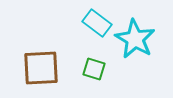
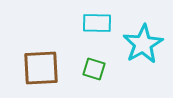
cyan rectangle: rotated 36 degrees counterclockwise
cyan star: moved 8 px right, 5 px down; rotated 12 degrees clockwise
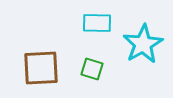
green square: moved 2 px left
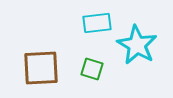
cyan rectangle: rotated 8 degrees counterclockwise
cyan star: moved 6 px left, 1 px down; rotated 12 degrees counterclockwise
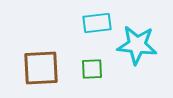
cyan star: rotated 24 degrees counterclockwise
green square: rotated 20 degrees counterclockwise
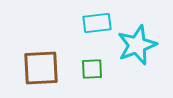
cyan star: rotated 27 degrees counterclockwise
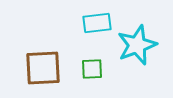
brown square: moved 2 px right
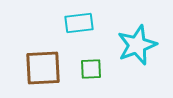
cyan rectangle: moved 18 px left
green square: moved 1 px left
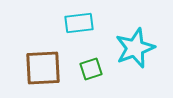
cyan star: moved 2 px left, 3 px down
green square: rotated 15 degrees counterclockwise
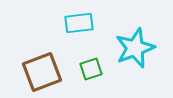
brown square: moved 1 px left, 4 px down; rotated 18 degrees counterclockwise
